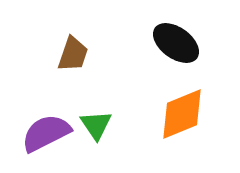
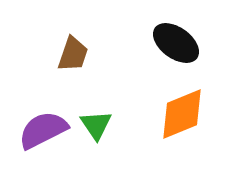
purple semicircle: moved 3 px left, 3 px up
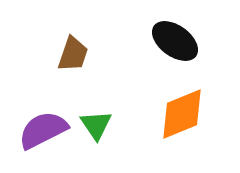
black ellipse: moved 1 px left, 2 px up
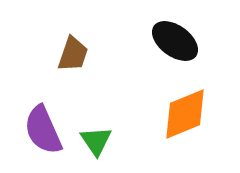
orange diamond: moved 3 px right
green triangle: moved 16 px down
purple semicircle: rotated 87 degrees counterclockwise
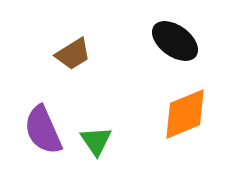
brown trapezoid: rotated 39 degrees clockwise
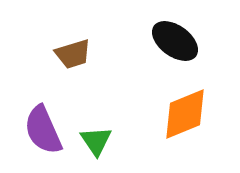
brown trapezoid: rotated 15 degrees clockwise
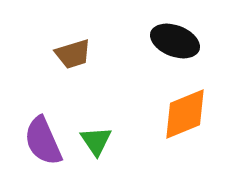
black ellipse: rotated 15 degrees counterclockwise
purple semicircle: moved 11 px down
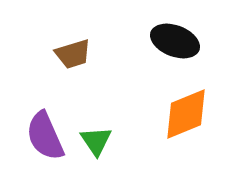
orange diamond: moved 1 px right
purple semicircle: moved 2 px right, 5 px up
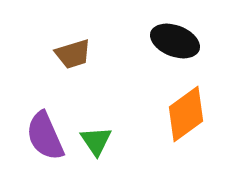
orange diamond: rotated 14 degrees counterclockwise
